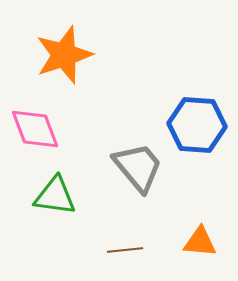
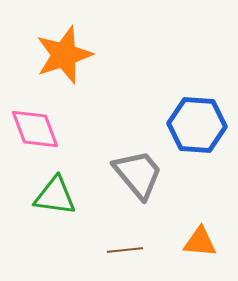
gray trapezoid: moved 7 px down
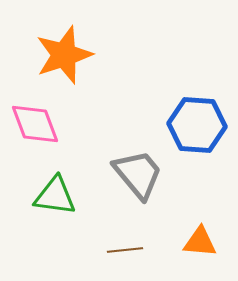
pink diamond: moved 5 px up
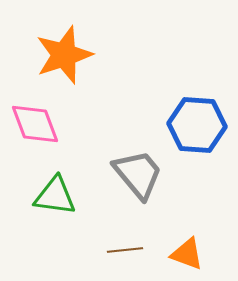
orange triangle: moved 13 px left, 12 px down; rotated 15 degrees clockwise
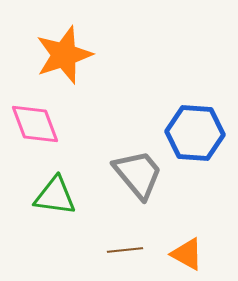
blue hexagon: moved 2 px left, 8 px down
orange triangle: rotated 9 degrees clockwise
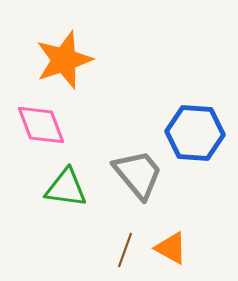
orange star: moved 5 px down
pink diamond: moved 6 px right, 1 px down
green triangle: moved 11 px right, 8 px up
brown line: rotated 64 degrees counterclockwise
orange triangle: moved 16 px left, 6 px up
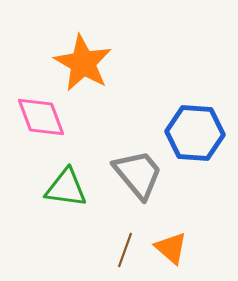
orange star: moved 19 px right, 3 px down; rotated 24 degrees counterclockwise
pink diamond: moved 8 px up
orange triangle: rotated 12 degrees clockwise
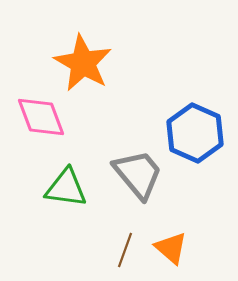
blue hexagon: rotated 20 degrees clockwise
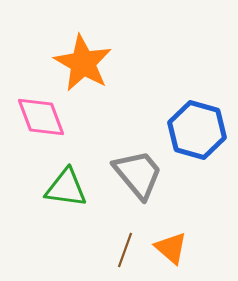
blue hexagon: moved 2 px right, 3 px up; rotated 8 degrees counterclockwise
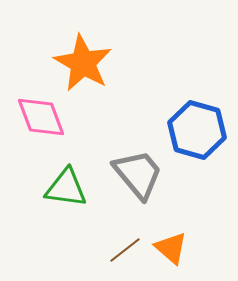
brown line: rotated 32 degrees clockwise
